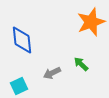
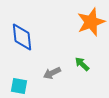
blue diamond: moved 3 px up
green arrow: moved 1 px right
cyan square: rotated 36 degrees clockwise
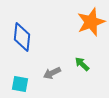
blue diamond: rotated 12 degrees clockwise
cyan square: moved 1 px right, 2 px up
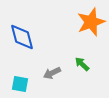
blue diamond: rotated 20 degrees counterclockwise
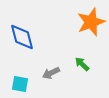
gray arrow: moved 1 px left
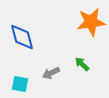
orange star: rotated 12 degrees clockwise
